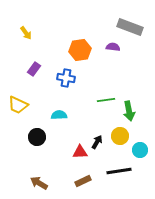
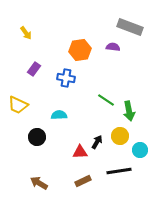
green line: rotated 42 degrees clockwise
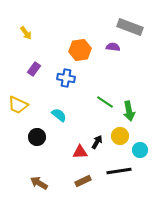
green line: moved 1 px left, 2 px down
cyan semicircle: rotated 42 degrees clockwise
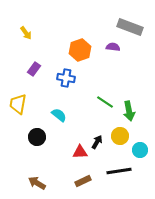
orange hexagon: rotated 10 degrees counterclockwise
yellow trapezoid: moved 1 px up; rotated 75 degrees clockwise
brown arrow: moved 2 px left
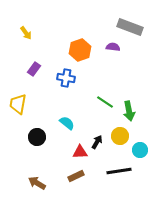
cyan semicircle: moved 8 px right, 8 px down
brown rectangle: moved 7 px left, 5 px up
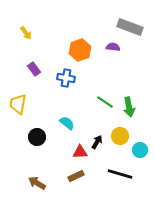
purple rectangle: rotated 72 degrees counterclockwise
green arrow: moved 4 px up
black line: moved 1 px right, 3 px down; rotated 25 degrees clockwise
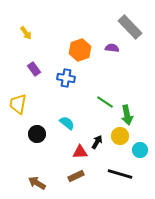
gray rectangle: rotated 25 degrees clockwise
purple semicircle: moved 1 px left, 1 px down
green arrow: moved 2 px left, 8 px down
black circle: moved 3 px up
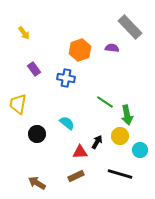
yellow arrow: moved 2 px left
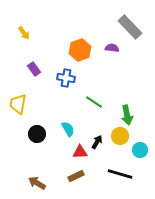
green line: moved 11 px left
cyan semicircle: moved 1 px right, 6 px down; rotated 21 degrees clockwise
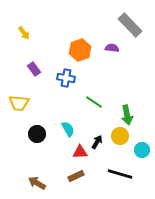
gray rectangle: moved 2 px up
yellow trapezoid: moved 1 px right, 1 px up; rotated 95 degrees counterclockwise
cyan circle: moved 2 px right
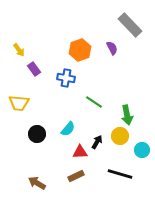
yellow arrow: moved 5 px left, 17 px down
purple semicircle: rotated 56 degrees clockwise
cyan semicircle: rotated 70 degrees clockwise
